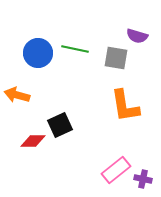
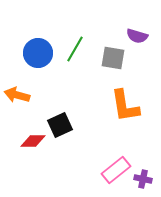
green line: rotated 72 degrees counterclockwise
gray square: moved 3 px left
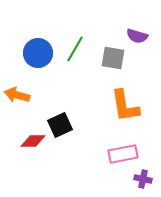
pink rectangle: moved 7 px right, 16 px up; rotated 28 degrees clockwise
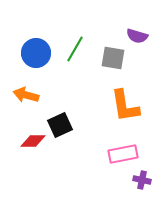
blue circle: moved 2 px left
orange arrow: moved 9 px right
purple cross: moved 1 px left, 1 px down
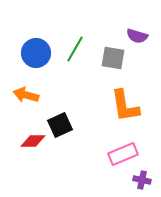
pink rectangle: rotated 12 degrees counterclockwise
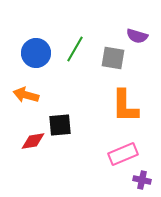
orange L-shape: rotated 9 degrees clockwise
black square: rotated 20 degrees clockwise
red diamond: rotated 10 degrees counterclockwise
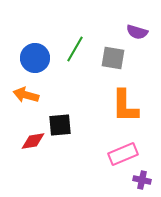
purple semicircle: moved 4 px up
blue circle: moved 1 px left, 5 px down
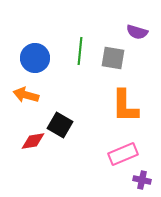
green line: moved 5 px right, 2 px down; rotated 24 degrees counterclockwise
black square: rotated 35 degrees clockwise
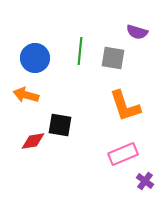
orange L-shape: rotated 18 degrees counterclockwise
black square: rotated 20 degrees counterclockwise
purple cross: moved 3 px right, 1 px down; rotated 24 degrees clockwise
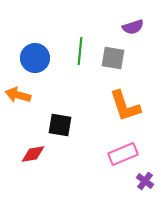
purple semicircle: moved 4 px left, 5 px up; rotated 35 degrees counterclockwise
orange arrow: moved 8 px left
red diamond: moved 13 px down
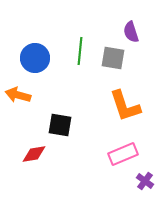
purple semicircle: moved 2 px left, 5 px down; rotated 90 degrees clockwise
red diamond: moved 1 px right
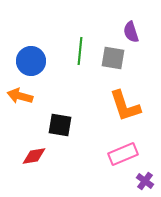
blue circle: moved 4 px left, 3 px down
orange arrow: moved 2 px right, 1 px down
red diamond: moved 2 px down
